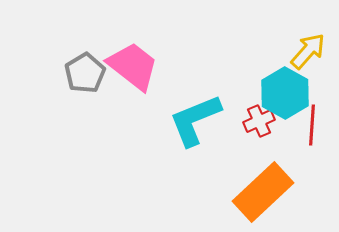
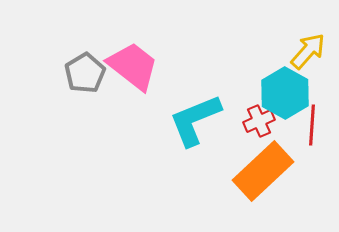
orange rectangle: moved 21 px up
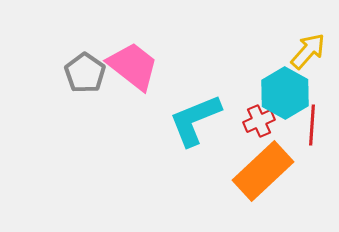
gray pentagon: rotated 6 degrees counterclockwise
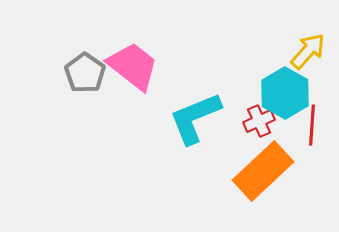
cyan L-shape: moved 2 px up
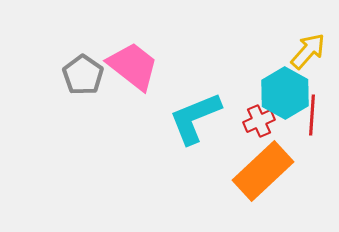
gray pentagon: moved 2 px left, 2 px down
red line: moved 10 px up
